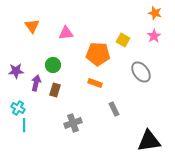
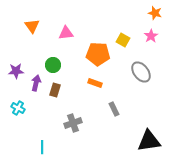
pink star: moved 3 px left
cyan line: moved 18 px right, 22 px down
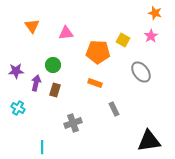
orange pentagon: moved 2 px up
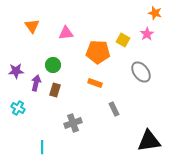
pink star: moved 4 px left, 2 px up
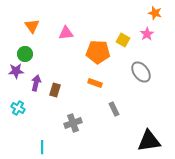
green circle: moved 28 px left, 11 px up
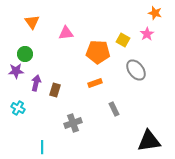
orange triangle: moved 4 px up
gray ellipse: moved 5 px left, 2 px up
orange rectangle: rotated 40 degrees counterclockwise
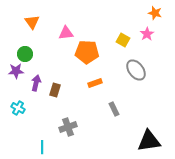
orange pentagon: moved 11 px left
gray cross: moved 5 px left, 4 px down
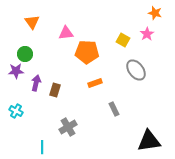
cyan cross: moved 2 px left, 3 px down
gray cross: rotated 12 degrees counterclockwise
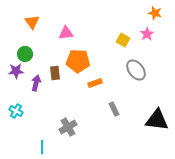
orange pentagon: moved 9 px left, 9 px down
brown rectangle: moved 17 px up; rotated 24 degrees counterclockwise
black triangle: moved 8 px right, 21 px up; rotated 15 degrees clockwise
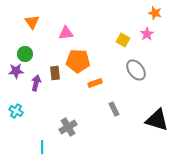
black triangle: rotated 10 degrees clockwise
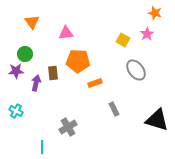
brown rectangle: moved 2 px left
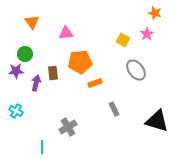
orange pentagon: moved 2 px right, 1 px down; rotated 10 degrees counterclockwise
black triangle: moved 1 px down
